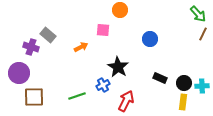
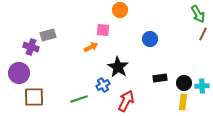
green arrow: rotated 12 degrees clockwise
gray rectangle: rotated 56 degrees counterclockwise
orange arrow: moved 10 px right
black rectangle: rotated 32 degrees counterclockwise
green line: moved 2 px right, 3 px down
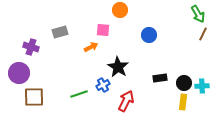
gray rectangle: moved 12 px right, 3 px up
blue circle: moved 1 px left, 4 px up
green line: moved 5 px up
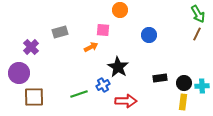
brown line: moved 6 px left
purple cross: rotated 28 degrees clockwise
red arrow: rotated 65 degrees clockwise
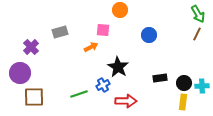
purple circle: moved 1 px right
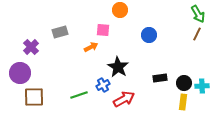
green line: moved 1 px down
red arrow: moved 2 px left, 2 px up; rotated 30 degrees counterclockwise
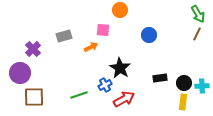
gray rectangle: moved 4 px right, 4 px down
purple cross: moved 2 px right, 2 px down
black star: moved 2 px right, 1 px down
blue cross: moved 2 px right
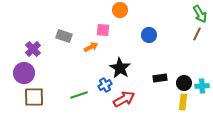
green arrow: moved 2 px right
gray rectangle: rotated 35 degrees clockwise
purple circle: moved 4 px right
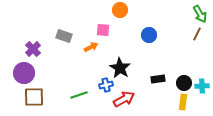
black rectangle: moved 2 px left, 1 px down
blue cross: moved 1 px right; rotated 16 degrees clockwise
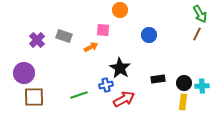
purple cross: moved 4 px right, 9 px up
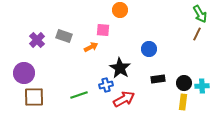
blue circle: moved 14 px down
